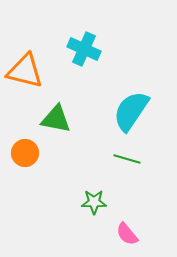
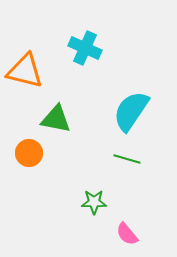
cyan cross: moved 1 px right, 1 px up
orange circle: moved 4 px right
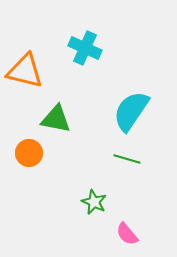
green star: rotated 25 degrees clockwise
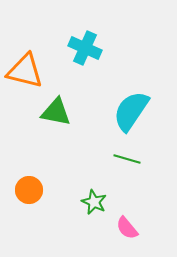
green triangle: moved 7 px up
orange circle: moved 37 px down
pink semicircle: moved 6 px up
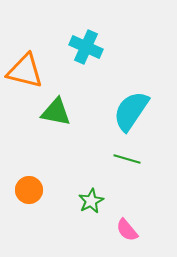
cyan cross: moved 1 px right, 1 px up
green star: moved 3 px left, 1 px up; rotated 20 degrees clockwise
pink semicircle: moved 2 px down
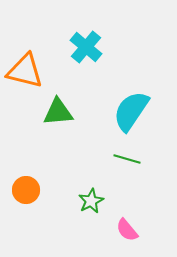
cyan cross: rotated 16 degrees clockwise
green triangle: moved 2 px right; rotated 16 degrees counterclockwise
orange circle: moved 3 px left
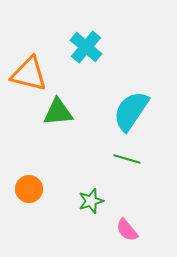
orange triangle: moved 4 px right, 3 px down
orange circle: moved 3 px right, 1 px up
green star: rotated 10 degrees clockwise
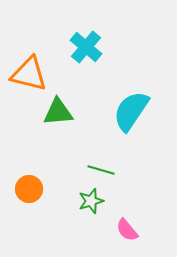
green line: moved 26 px left, 11 px down
